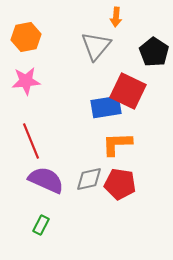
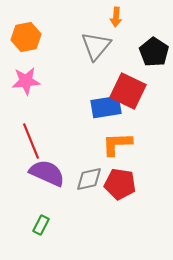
purple semicircle: moved 1 px right, 7 px up
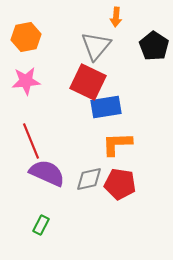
black pentagon: moved 6 px up
red square: moved 40 px left, 9 px up
